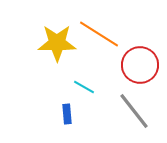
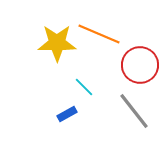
orange line: rotated 9 degrees counterclockwise
cyan line: rotated 15 degrees clockwise
blue rectangle: rotated 66 degrees clockwise
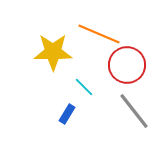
yellow star: moved 4 px left, 9 px down
red circle: moved 13 px left
blue rectangle: rotated 30 degrees counterclockwise
